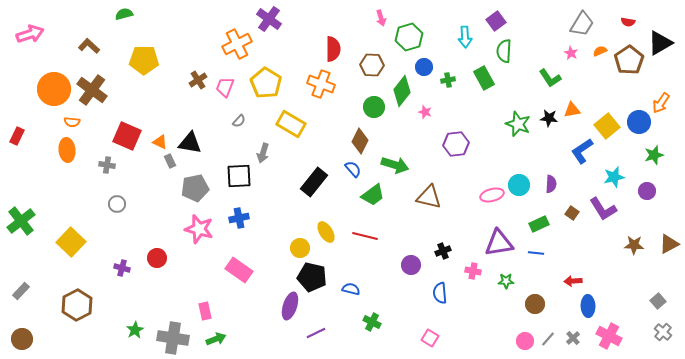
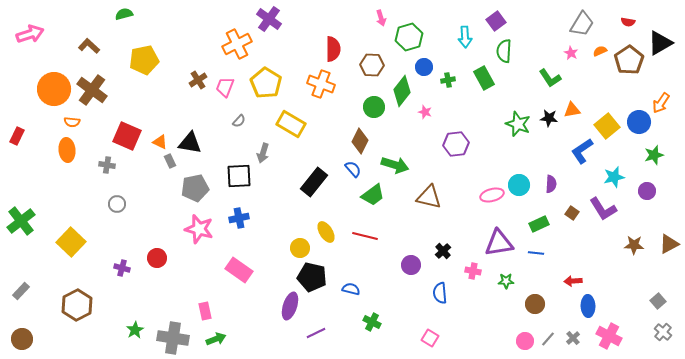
yellow pentagon at (144, 60): rotated 12 degrees counterclockwise
black cross at (443, 251): rotated 21 degrees counterclockwise
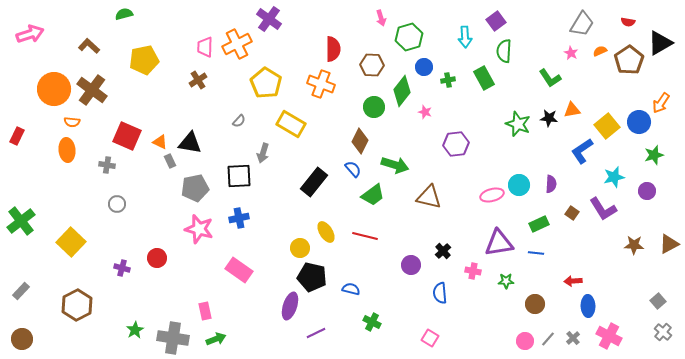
pink trapezoid at (225, 87): moved 20 px left, 40 px up; rotated 20 degrees counterclockwise
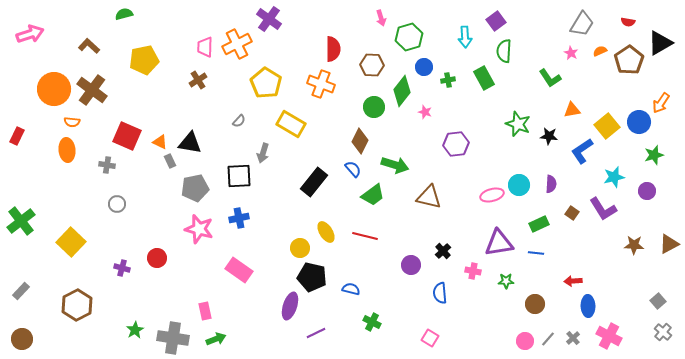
black star at (549, 118): moved 18 px down
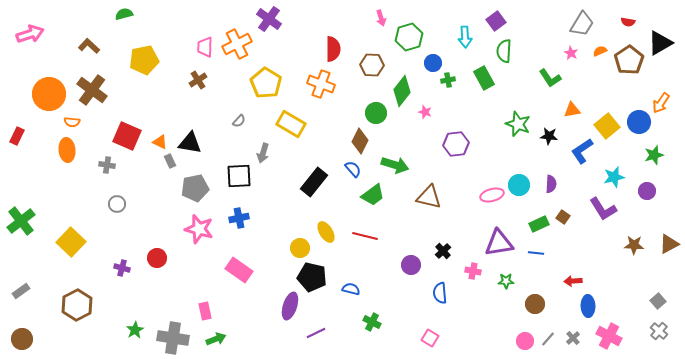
blue circle at (424, 67): moved 9 px right, 4 px up
orange circle at (54, 89): moved 5 px left, 5 px down
green circle at (374, 107): moved 2 px right, 6 px down
brown square at (572, 213): moved 9 px left, 4 px down
gray rectangle at (21, 291): rotated 12 degrees clockwise
gray cross at (663, 332): moved 4 px left, 1 px up
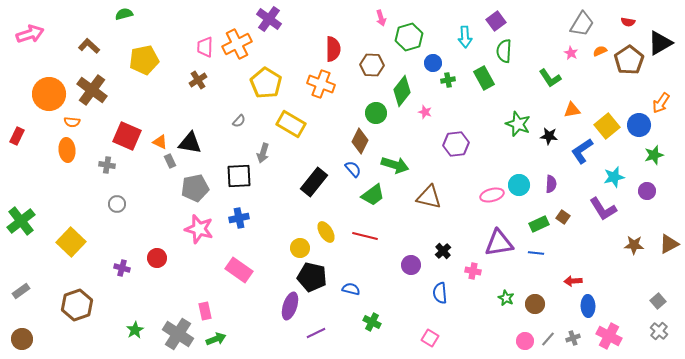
blue circle at (639, 122): moved 3 px down
green star at (506, 281): moved 17 px down; rotated 28 degrees clockwise
brown hexagon at (77, 305): rotated 8 degrees clockwise
gray cross at (173, 338): moved 5 px right, 4 px up; rotated 24 degrees clockwise
gray cross at (573, 338): rotated 24 degrees clockwise
